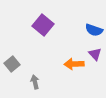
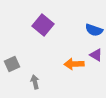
purple triangle: moved 1 px right, 1 px down; rotated 16 degrees counterclockwise
gray square: rotated 14 degrees clockwise
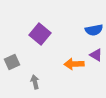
purple square: moved 3 px left, 9 px down
blue semicircle: rotated 30 degrees counterclockwise
gray square: moved 2 px up
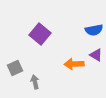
gray square: moved 3 px right, 6 px down
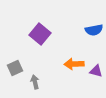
purple triangle: moved 16 px down; rotated 16 degrees counterclockwise
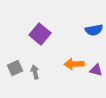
purple triangle: moved 1 px up
gray arrow: moved 10 px up
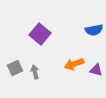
orange arrow: rotated 18 degrees counterclockwise
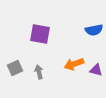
purple square: rotated 30 degrees counterclockwise
gray arrow: moved 4 px right
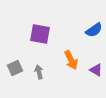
blue semicircle: rotated 24 degrees counterclockwise
orange arrow: moved 3 px left, 4 px up; rotated 96 degrees counterclockwise
purple triangle: rotated 16 degrees clockwise
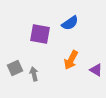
blue semicircle: moved 24 px left, 7 px up
orange arrow: rotated 54 degrees clockwise
gray arrow: moved 5 px left, 2 px down
